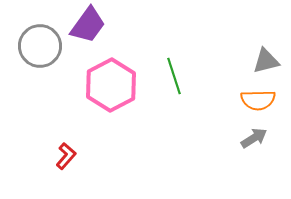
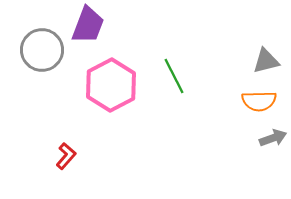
purple trapezoid: rotated 15 degrees counterclockwise
gray circle: moved 2 px right, 4 px down
green line: rotated 9 degrees counterclockwise
orange semicircle: moved 1 px right, 1 px down
gray arrow: moved 19 px right; rotated 12 degrees clockwise
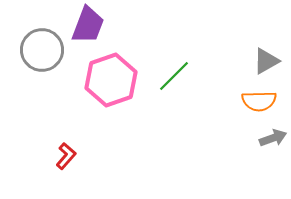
gray triangle: rotated 16 degrees counterclockwise
green line: rotated 72 degrees clockwise
pink hexagon: moved 5 px up; rotated 9 degrees clockwise
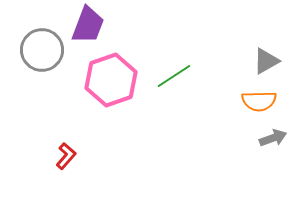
green line: rotated 12 degrees clockwise
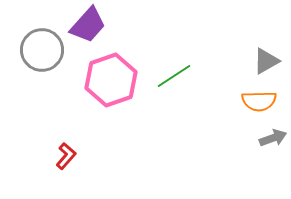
purple trapezoid: rotated 21 degrees clockwise
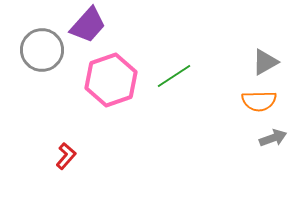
gray triangle: moved 1 px left, 1 px down
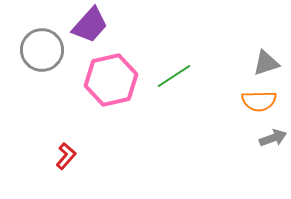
purple trapezoid: moved 2 px right
gray triangle: moved 1 px right, 1 px down; rotated 12 degrees clockwise
pink hexagon: rotated 6 degrees clockwise
